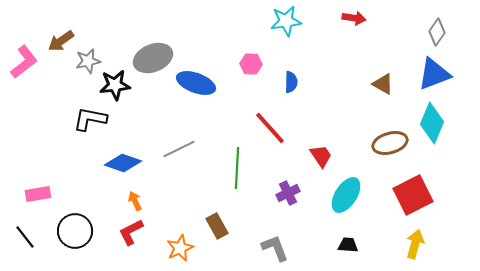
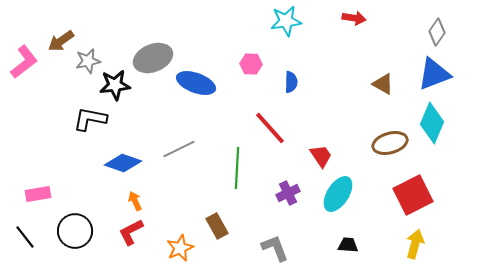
cyan ellipse: moved 8 px left, 1 px up
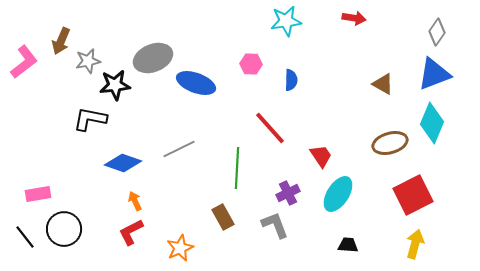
brown arrow: rotated 32 degrees counterclockwise
blue semicircle: moved 2 px up
brown rectangle: moved 6 px right, 9 px up
black circle: moved 11 px left, 2 px up
gray L-shape: moved 23 px up
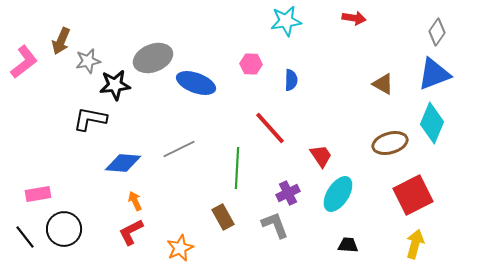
blue diamond: rotated 15 degrees counterclockwise
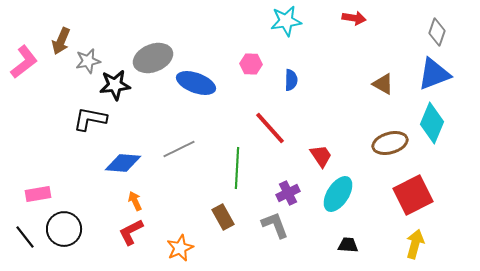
gray diamond: rotated 16 degrees counterclockwise
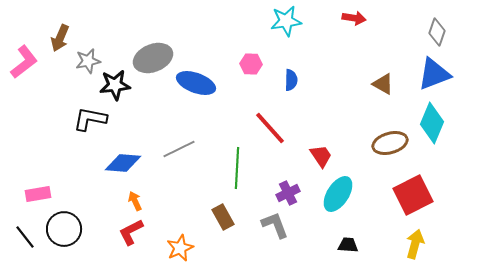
brown arrow: moved 1 px left, 3 px up
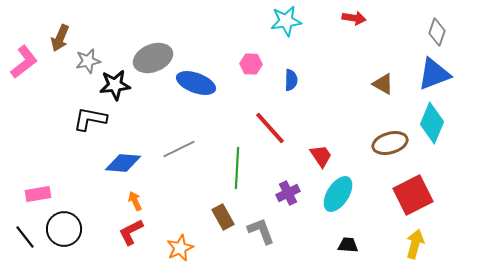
gray L-shape: moved 14 px left, 6 px down
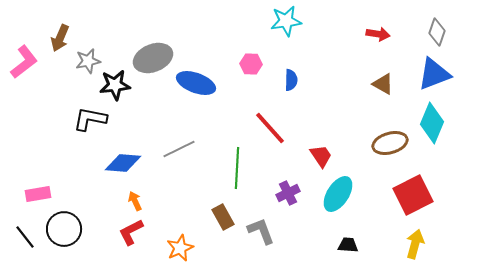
red arrow: moved 24 px right, 16 px down
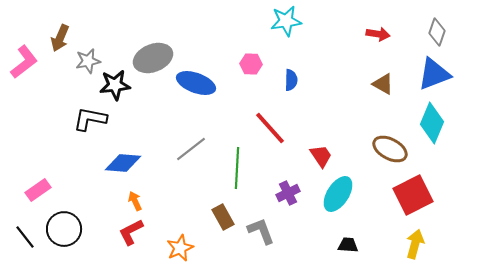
brown ellipse: moved 6 px down; rotated 44 degrees clockwise
gray line: moved 12 px right; rotated 12 degrees counterclockwise
pink rectangle: moved 4 px up; rotated 25 degrees counterclockwise
